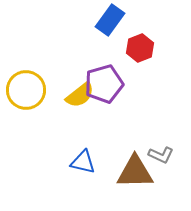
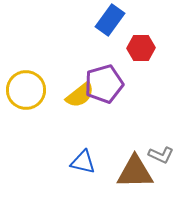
red hexagon: moved 1 px right; rotated 20 degrees clockwise
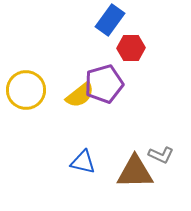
red hexagon: moved 10 px left
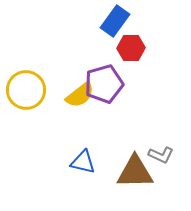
blue rectangle: moved 5 px right, 1 px down
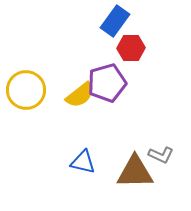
purple pentagon: moved 3 px right, 1 px up
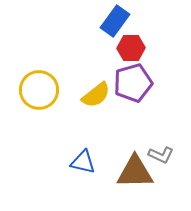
purple pentagon: moved 26 px right
yellow circle: moved 13 px right
yellow semicircle: moved 16 px right
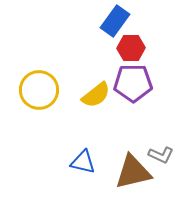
purple pentagon: rotated 15 degrees clockwise
brown triangle: moved 2 px left; rotated 12 degrees counterclockwise
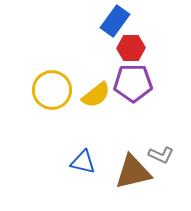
yellow circle: moved 13 px right
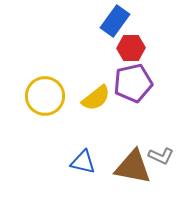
purple pentagon: rotated 12 degrees counterclockwise
yellow circle: moved 7 px left, 6 px down
yellow semicircle: moved 3 px down
gray L-shape: moved 1 px down
brown triangle: moved 5 px up; rotated 24 degrees clockwise
